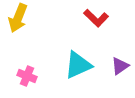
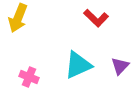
purple triangle: rotated 12 degrees counterclockwise
pink cross: moved 2 px right, 1 px down
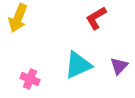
red L-shape: rotated 105 degrees clockwise
purple triangle: moved 1 px left
pink cross: moved 1 px right, 2 px down
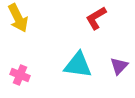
yellow arrow: rotated 48 degrees counterclockwise
cyan triangle: rotated 32 degrees clockwise
pink cross: moved 10 px left, 4 px up
